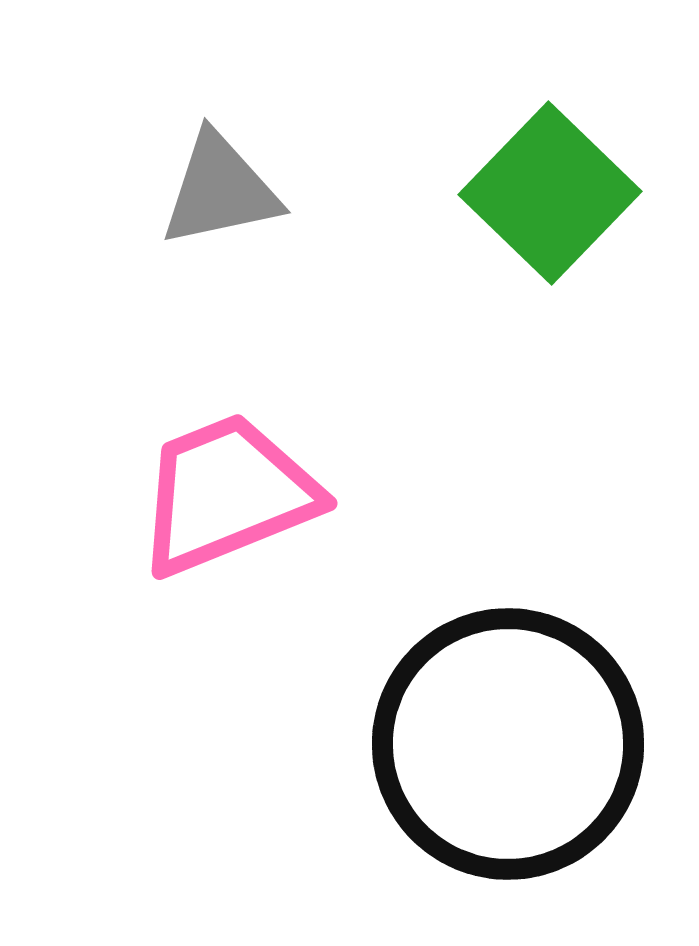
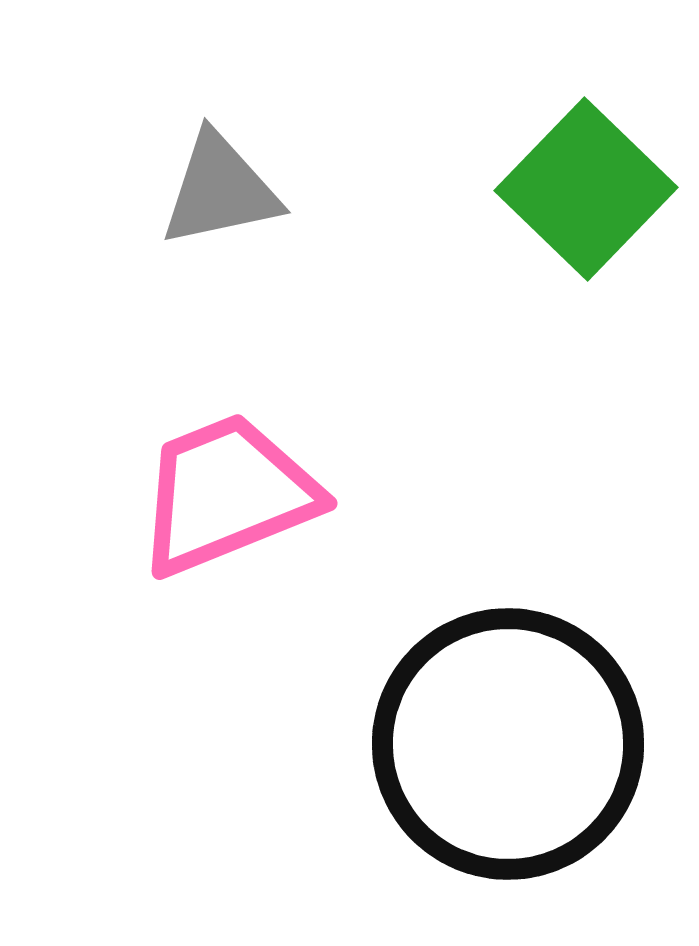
green square: moved 36 px right, 4 px up
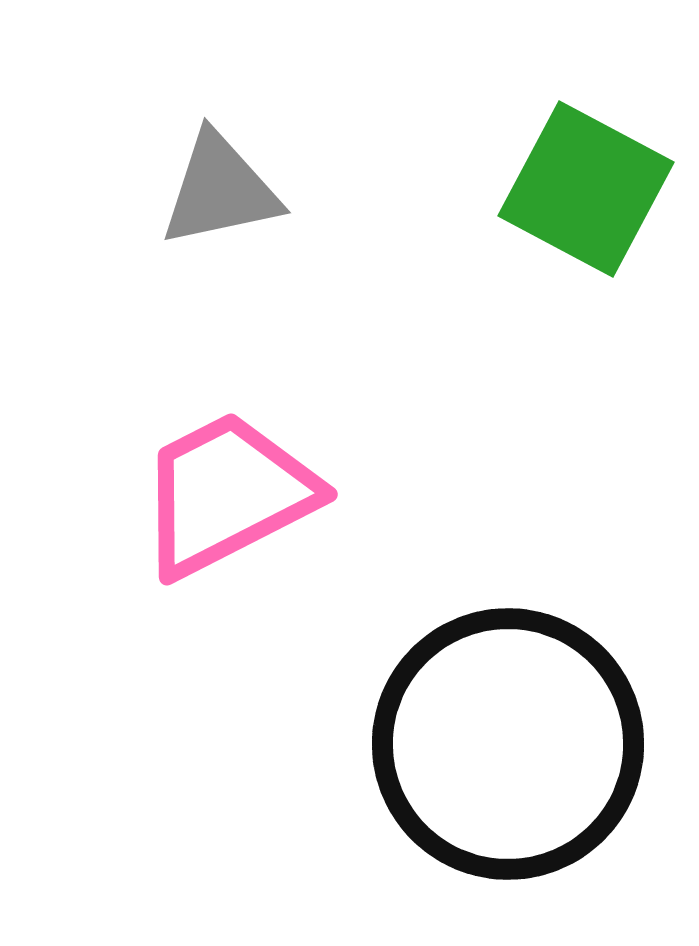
green square: rotated 16 degrees counterclockwise
pink trapezoid: rotated 5 degrees counterclockwise
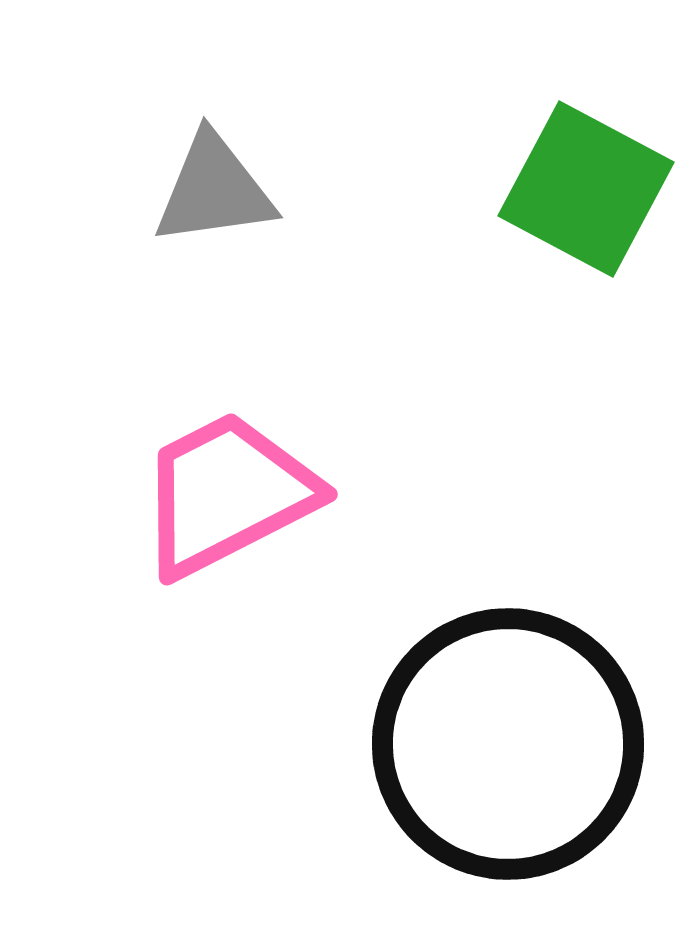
gray triangle: moved 6 px left; rotated 4 degrees clockwise
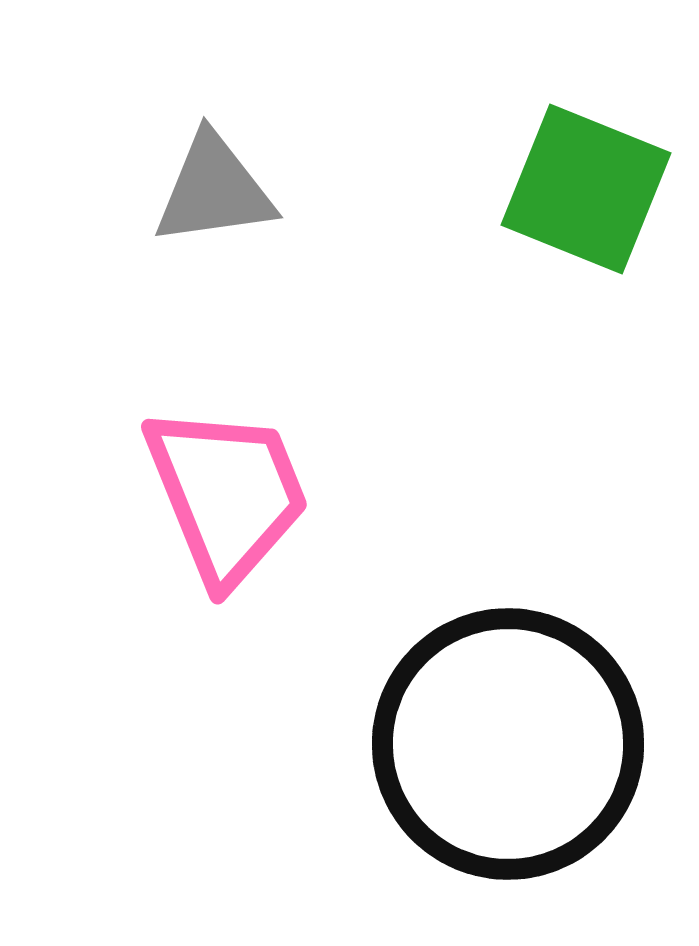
green square: rotated 6 degrees counterclockwise
pink trapezoid: rotated 95 degrees clockwise
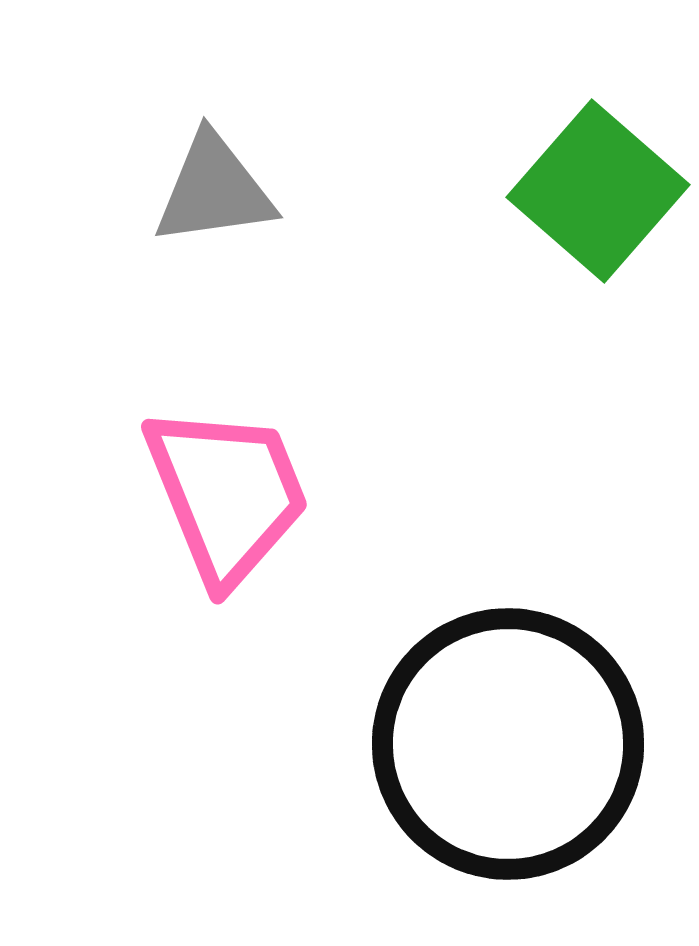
green square: moved 12 px right, 2 px down; rotated 19 degrees clockwise
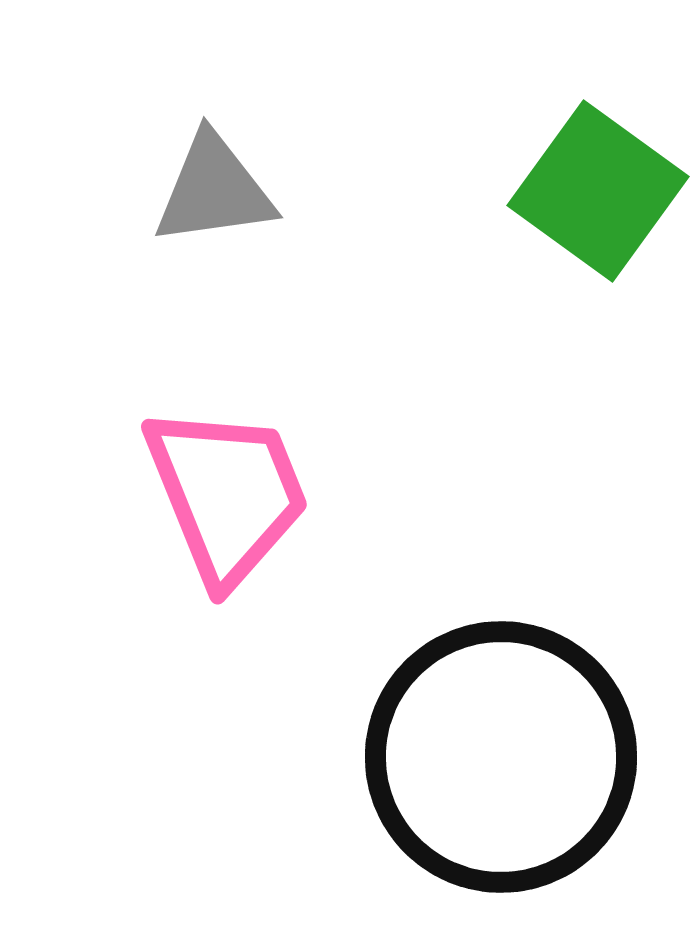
green square: rotated 5 degrees counterclockwise
black circle: moved 7 px left, 13 px down
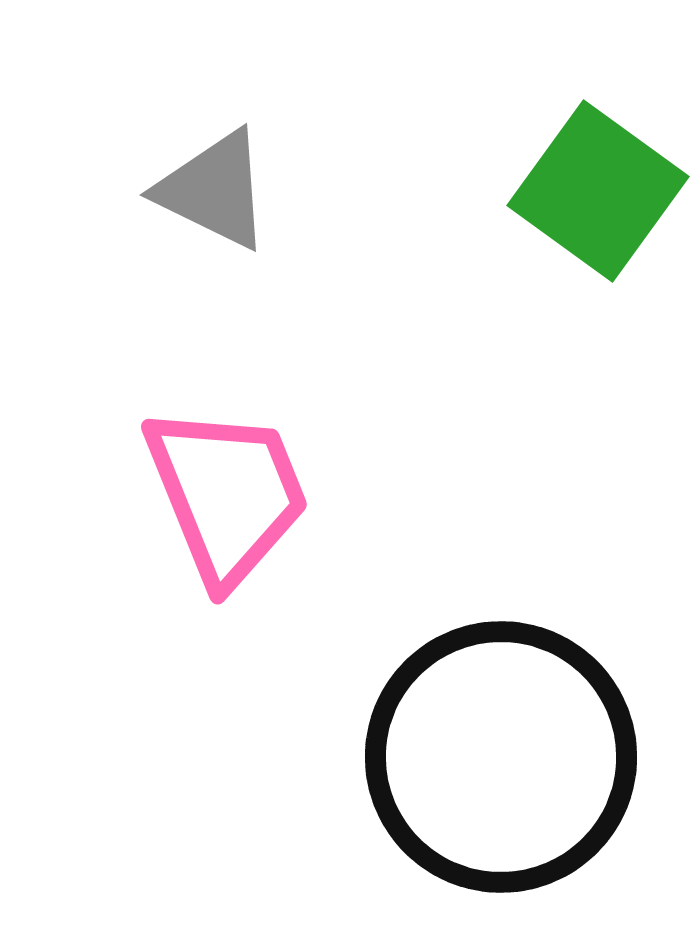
gray triangle: rotated 34 degrees clockwise
